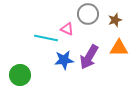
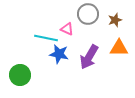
blue star: moved 5 px left, 6 px up; rotated 18 degrees clockwise
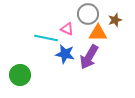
orange triangle: moved 21 px left, 15 px up
blue star: moved 6 px right
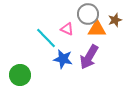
orange triangle: moved 1 px left, 4 px up
cyan line: rotated 35 degrees clockwise
blue star: moved 2 px left, 5 px down
